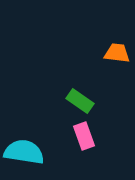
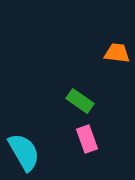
pink rectangle: moved 3 px right, 3 px down
cyan semicircle: rotated 51 degrees clockwise
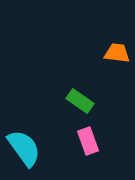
pink rectangle: moved 1 px right, 2 px down
cyan semicircle: moved 4 px up; rotated 6 degrees counterclockwise
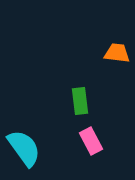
green rectangle: rotated 48 degrees clockwise
pink rectangle: moved 3 px right; rotated 8 degrees counterclockwise
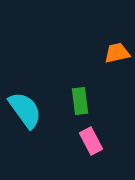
orange trapezoid: rotated 20 degrees counterclockwise
cyan semicircle: moved 1 px right, 38 px up
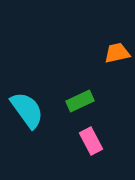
green rectangle: rotated 72 degrees clockwise
cyan semicircle: moved 2 px right
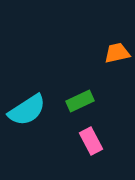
cyan semicircle: rotated 93 degrees clockwise
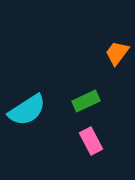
orange trapezoid: rotated 40 degrees counterclockwise
green rectangle: moved 6 px right
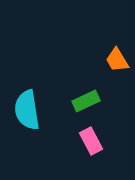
orange trapezoid: moved 7 px down; rotated 68 degrees counterclockwise
cyan semicircle: rotated 114 degrees clockwise
